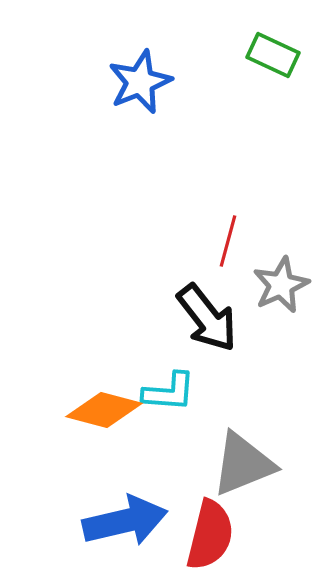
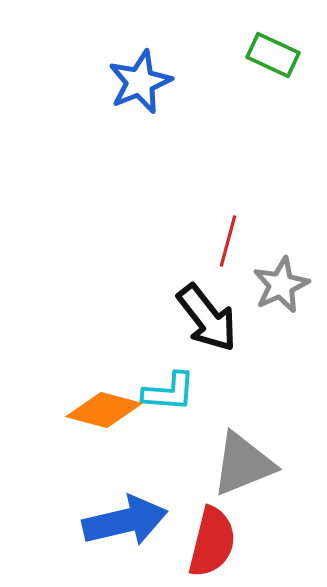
red semicircle: moved 2 px right, 7 px down
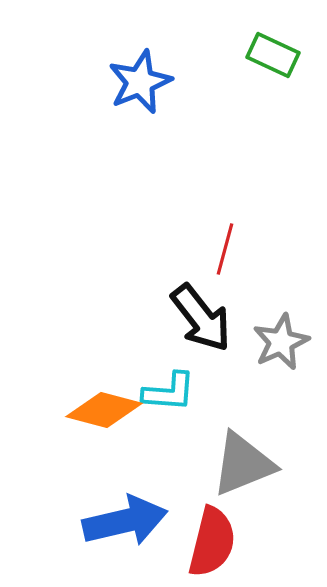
red line: moved 3 px left, 8 px down
gray star: moved 57 px down
black arrow: moved 6 px left
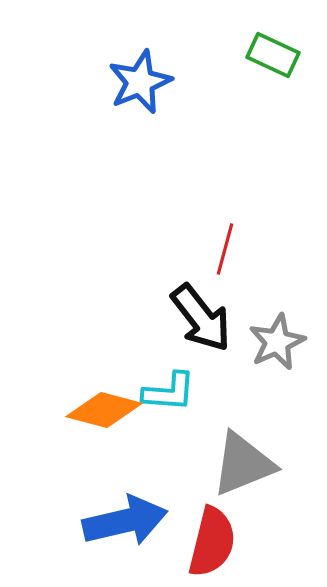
gray star: moved 4 px left
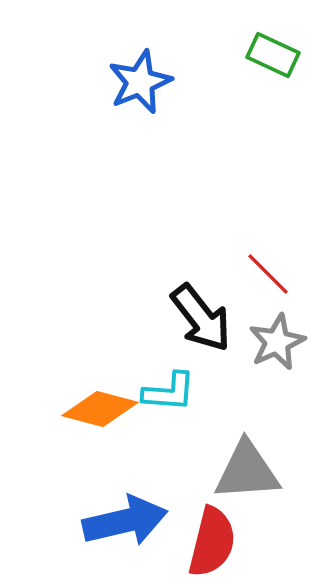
red line: moved 43 px right, 25 px down; rotated 60 degrees counterclockwise
orange diamond: moved 4 px left, 1 px up
gray triangle: moved 4 px right, 7 px down; rotated 18 degrees clockwise
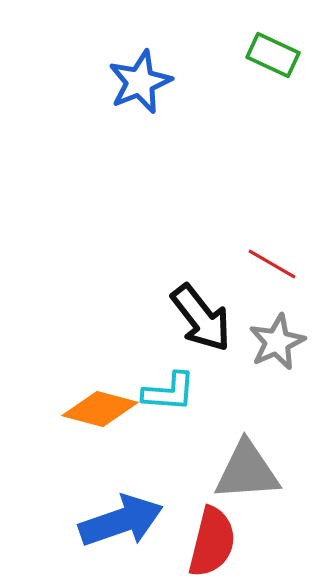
red line: moved 4 px right, 10 px up; rotated 15 degrees counterclockwise
blue arrow: moved 4 px left; rotated 6 degrees counterclockwise
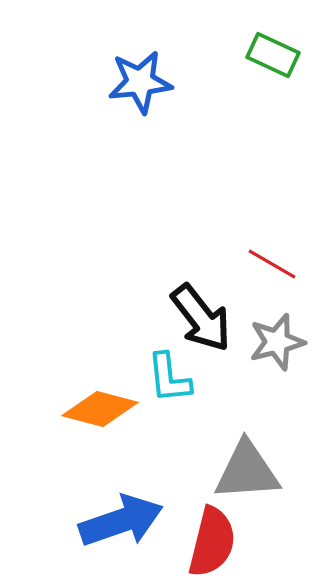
blue star: rotated 16 degrees clockwise
gray star: rotated 10 degrees clockwise
cyan L-shape: moved 14 px up; rotated 80 degrees clockwise
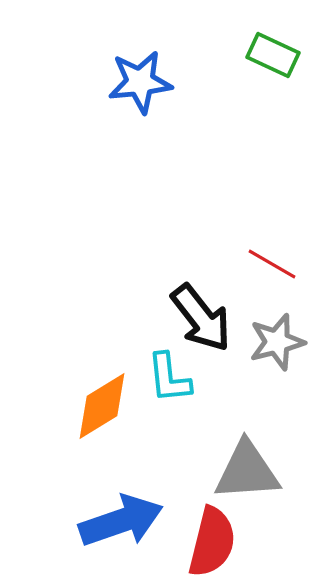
orange diamond: moved 2 px right, 3 px up; rotated 46 degrees counterclockwise
